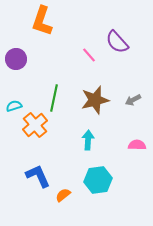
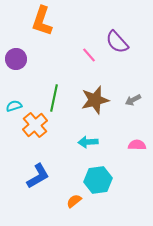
cyan arrow: moved 2 px down; rotated 96 degrees counterclockwise
blue L-shape: rotated 84 degrees clockwise
orange semicircle: moved 11 px right, 6 px down
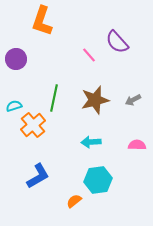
orange cross: moved 2 px left
cyan arrow: moved 3 px right
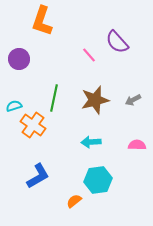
purple circle: moved 3 px right
orange cross: rotated 15 degrees counterclockwise
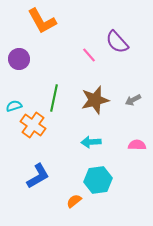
orange L-shape: rotated 48 degrees counterclockwise
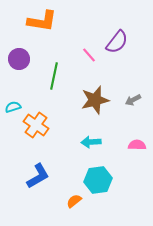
orange L-shape: rotated 52 degrees counterclockwise
purple semicircle: rotated 100 degrees counterclockwise
green line: moved 22 px up
cyan semicircle: moved 1 px left, 1 px down
orange cross: moved 3 px right
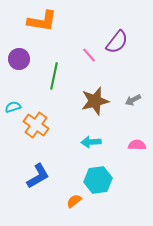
brown star: moved 1 px down
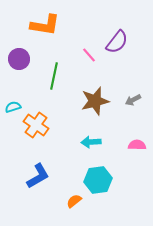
orange L-shape: moved 3 px right, 4 px down
